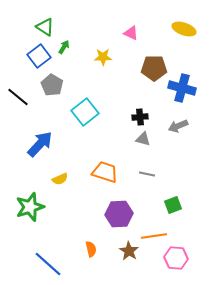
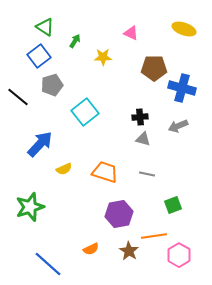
green arrow: moved 11 px right, 6 px up
gray pentagon: rotated 25 degrees clockwise
yellow semicircle: moved 4 px right, 10 px up
purple hexagon: rotated 8 degrees counterclockwise
orange semicircle: rotated 77 degrees clockwise
pink hexagon: moved 3 px right, 3 px up; rotated 25 degrees clockwise
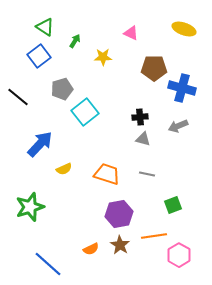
gray pentagon: moved 10 px right, 4 px down
orange trapezoid: moved 2 px right, 2 px down
brown star: moved 9 px left, 6 px up
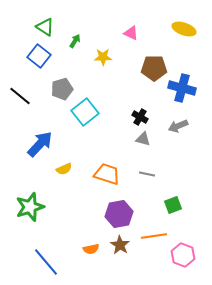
blue square: rotated 15 degrees counterclockwise
black line: moved 2 px right, 1 px up
black cross: rotated 35 degrees clockwise
orange semicircle: rotated 14 degrees clockwise
pink hexagon: moved 4 px right; rotated 10 degrees counterclockwise
blue line: moved 2 px left, 2 px up; rotated 8 degrees clockwise
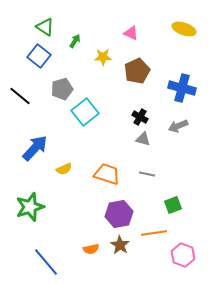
brown pentagon: moved 17 px left, 3 px down; rotated 25 degrees counterclockwise
blue arrow: moved 5 px left, 4 px down
orange line: moved 3 px up
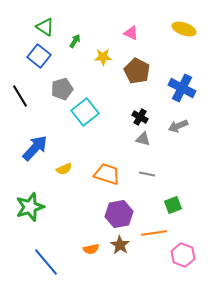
brown pentagon: rotated 20 degrees counterclockwise
blue cross: rotated 12 degrees clockwise
black line: rotated 20 degrees clockwise
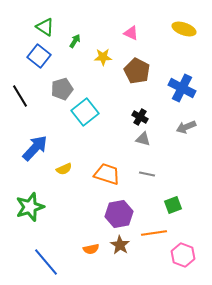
gray arrow: moved 8 px right, 1 px down
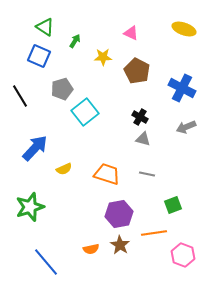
blue square: rotated 15 degrees counterclockwise
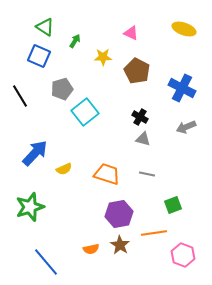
blue arrow: moved 5 px down
